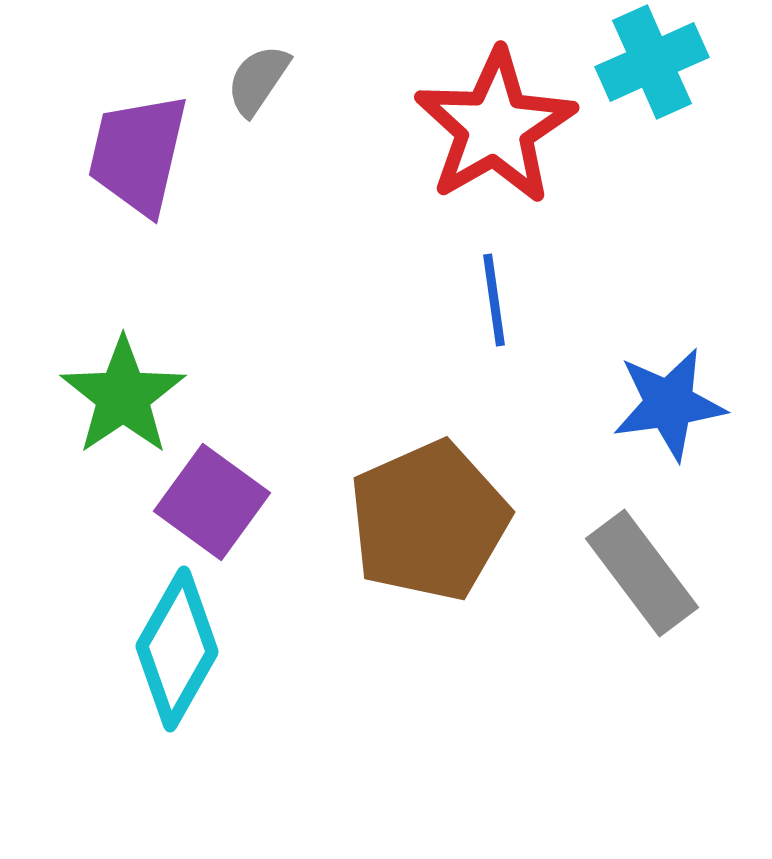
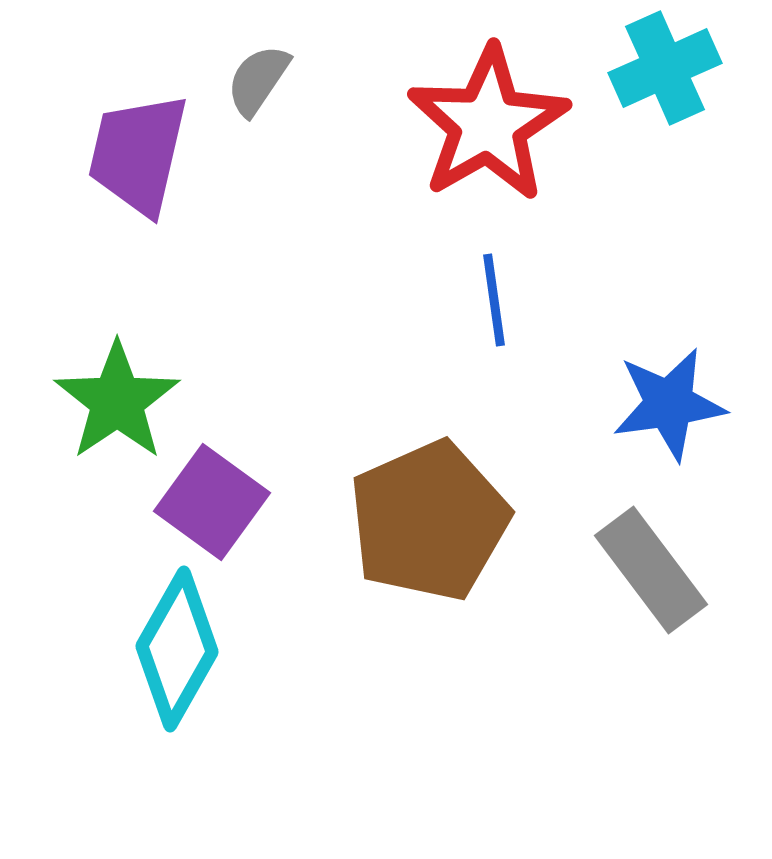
cyan cross: moved 13 px right, 6 px down
red star: moved 7 px left, 3 px up
green star: moved 6 px left, 5 px down
gray rectangle: moved 9 px right, 3 px up
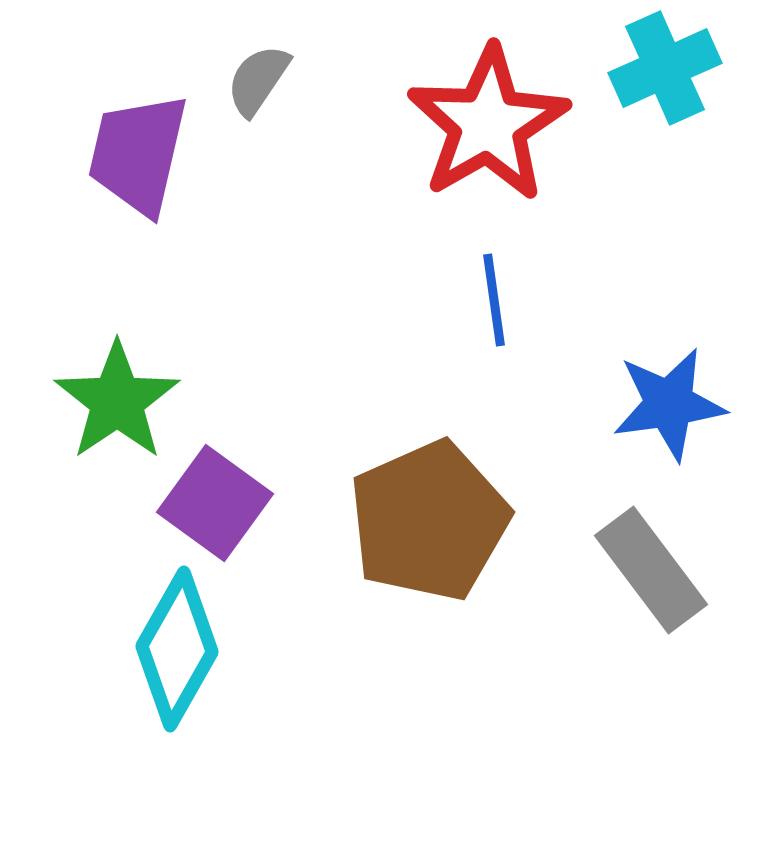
purple square: moved 3 px right, 1 px down
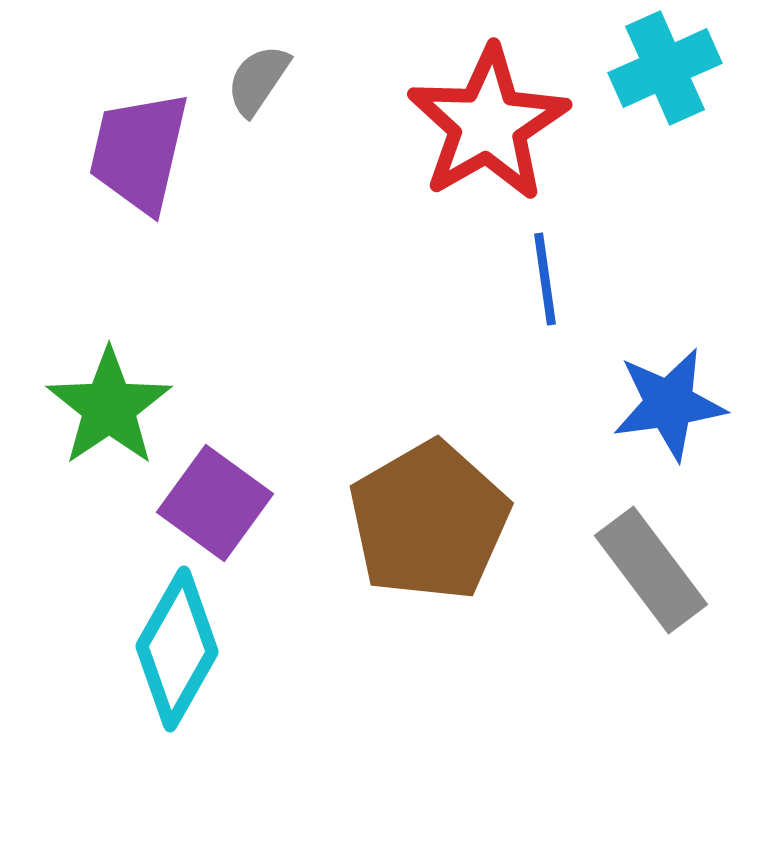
purple trapezoid: moved 1 px right, 2 px up
blue line: moved 51 px right, 21 px up
green star: moved 8 px left, 6 px down
brown pentagon: rotated 6 degrees counterclockwise
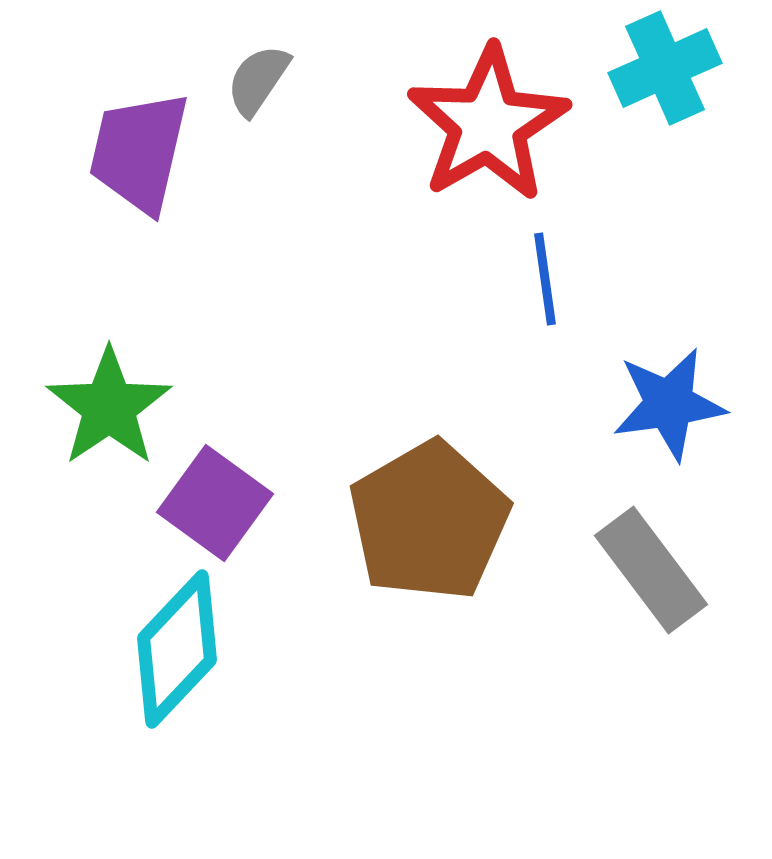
cyan diamond: rotated 14 degrees clockwise
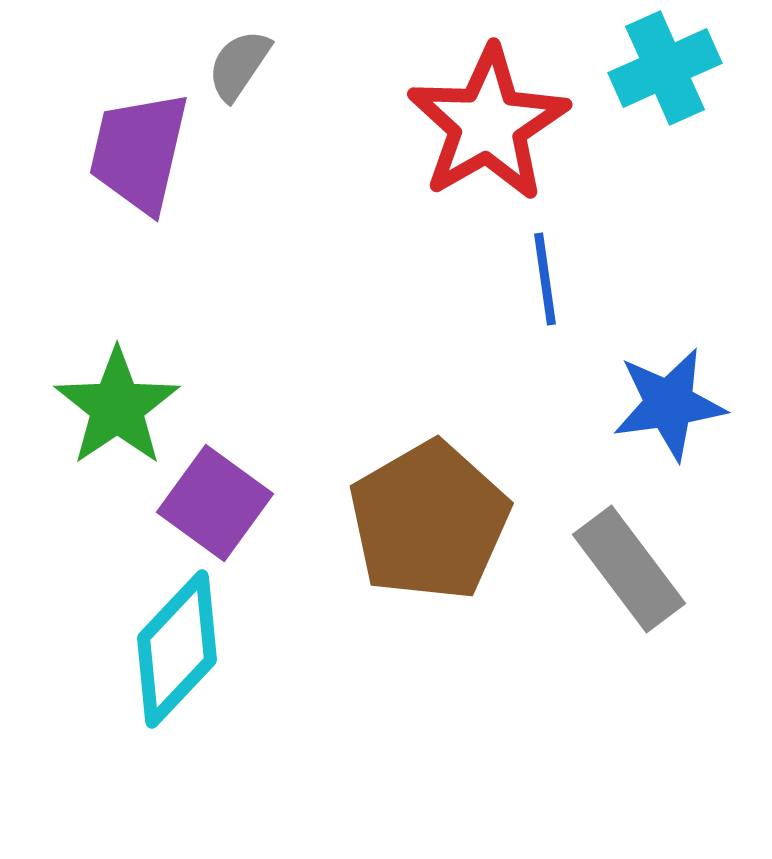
gray semicircle: moved 19 px left, 15 px up
green star: moved 8 px right
gray rectangle: moved 22 px left, 1 px up
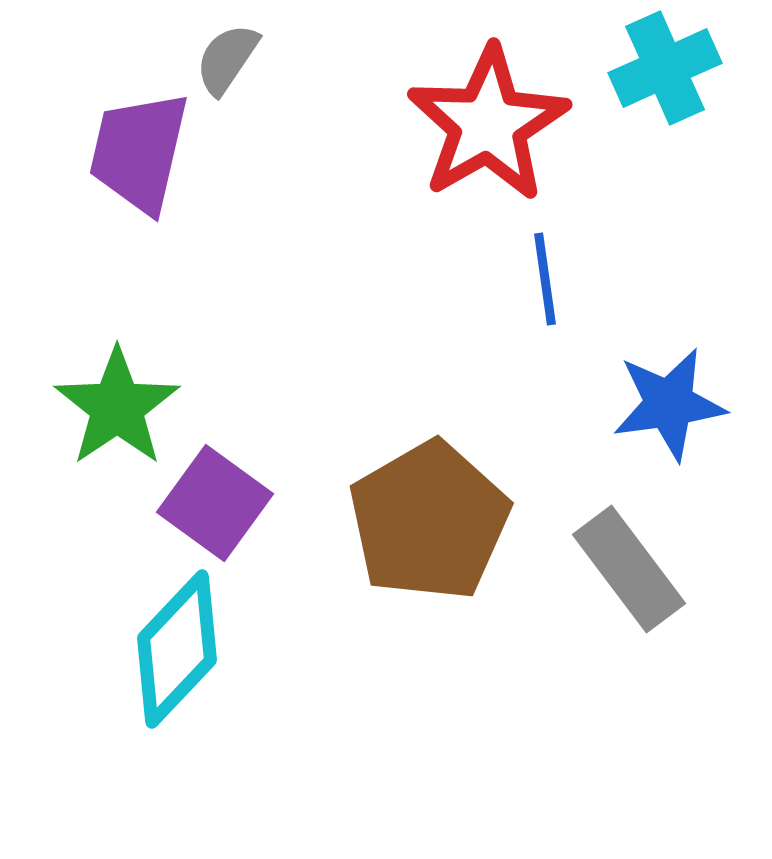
gray semicircle: moved 12 px left, 6 px up
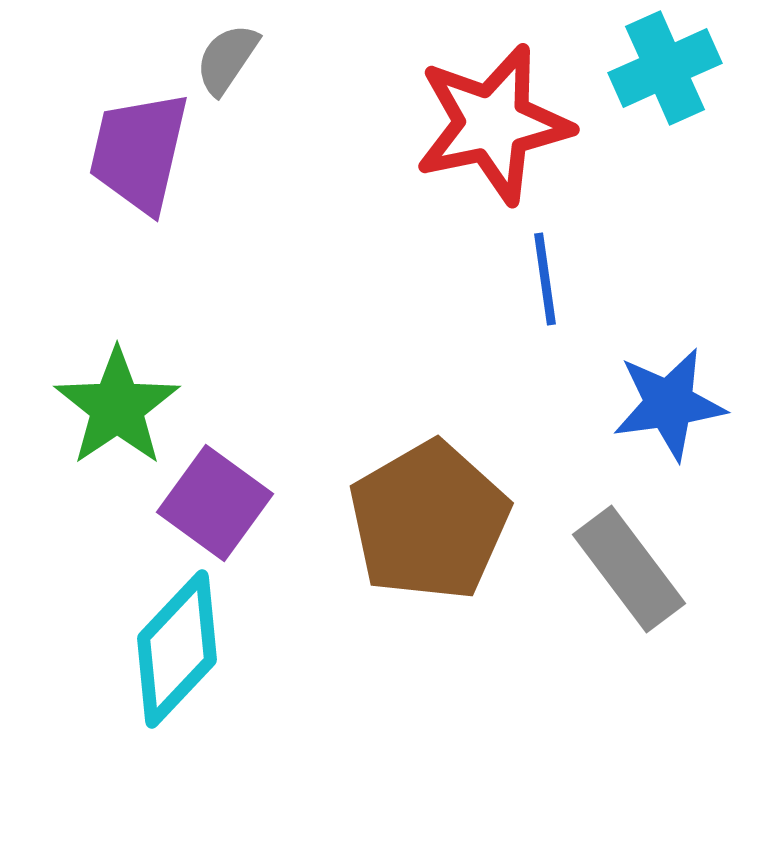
red star: moved 5 px right; rotated 18 degrees clockwise
